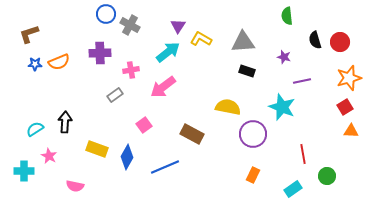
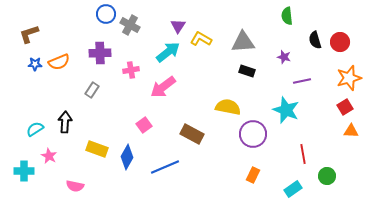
gray rectangle: moved 23 px left, 5 px up; rotated 21 degrees counterclockwise
cyan star: moved 4 px right, 3 px down
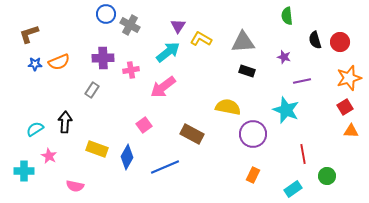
purple cross: moved 3 px right, 5 px down
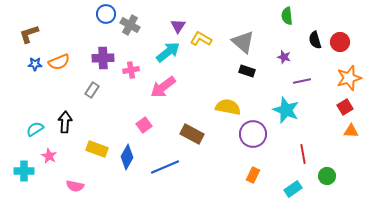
gray triangle: rotated 45 degrees clockwise
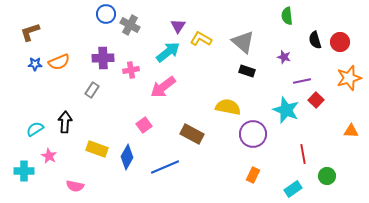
brown L-shape: moved 1 px right, 2 px up
red square: moved 29 px left, 7 px up; rotated 14 degrees counterclockwise
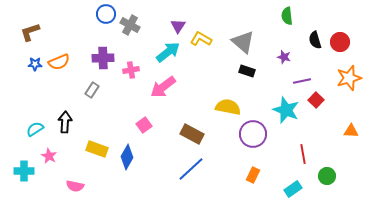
blue line: moved 26 px right, 2 px down; rotated 20 degrees counterclockwise
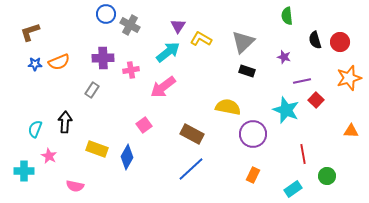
gray triangle: rotated 35 degrees clockwise
cyan semicircle: rotated 36 degrees counterclockwise
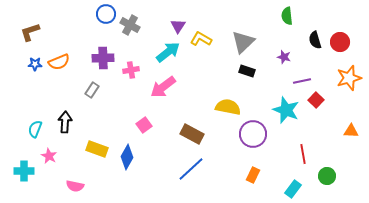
cyan rectangle: rotated 18 degrees counterclockwise
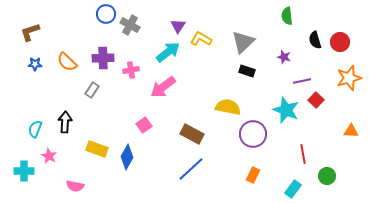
orange semicircle: moved 8 px right; rotated 65 degrees clockwise
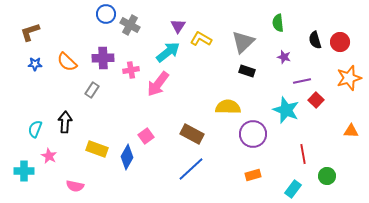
green semicircle: moved 9 px left, 7 px down
pink arrow: moved 5 px left, 3 px up; rotated 16 degrees counterclockwise
yellow semicircle: rotated 10 degrees counterclockwise
pink square: moved 2 px right, 11 px down
orange rectangle: rotated 49 degrees clockwise
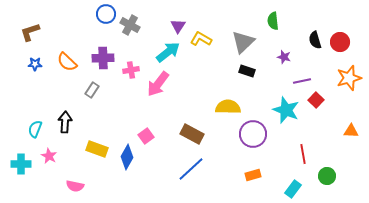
green semicircle: moved 5 px left, 2 px up
cyan cross: moved 3 px left, 7 px up
